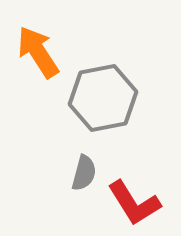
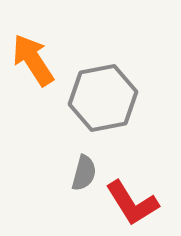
orange arrow: moved 5 px left, 8 px down
red L-shape: moved 2 px left
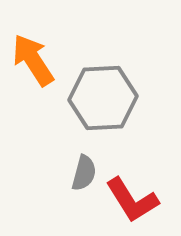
gray hexagon: rotated 8 degrees clockwise
red L-shape: moved 3 px up
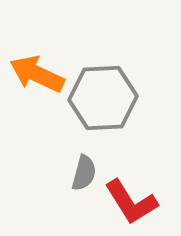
orange arrow: moved 4 px right, 14 px down; rotated 32 degrees counterclockwise
red L-shape: moved 1 px left, 2 px down
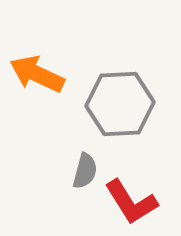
gray hexagon: moved 17 px right, 6 px down
gray semicircle: moved 1 px right, 2 px up
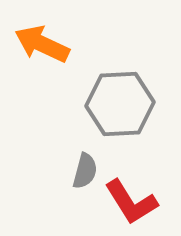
orange arrow: moved 5 px right, 30 px up
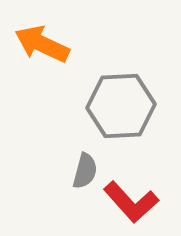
gray hexagon: moved 1 px right, 2 px down
red L-shape: rotated 10 degrees counterclockwise
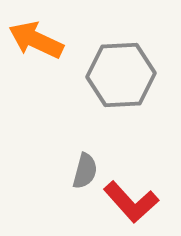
orange arrow: moved 6 px left, 4 px up
gray hexagon: moved 31 px up
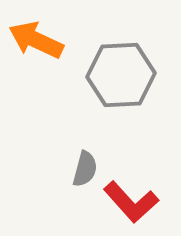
gray semicircle: moved 2 px up
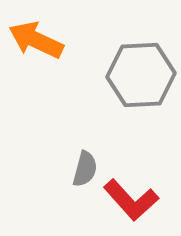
gray hexagon: moved 20 px right
red L-shape: moved 2 px up
